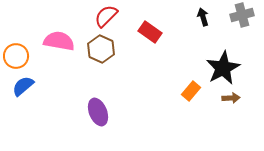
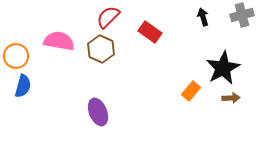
red semicircle: moved 2 px right, 1 px down
blue semicircle: rotated 145 degrees clockwise
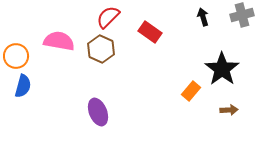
black star: moved 1 px left, 1 px down; rotated 8 degrees counterclockwise
brown arrow: moved 2 px left, 12 px down
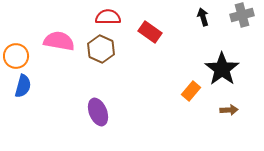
red semicircle: rotated 45 degrees clockwise
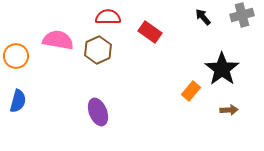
black arrow: rotated 24 degrees counterclockwise
pink semicircle: moved 1 px left, 1 px up
brown hexagon: moved 3 px left, 1 px down; rotated 12 degrees clockwise
blue semicircle: moved 5 px left, 15 px down
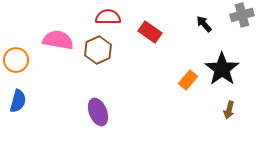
black arrow: moved 1 px right, 7 px down
orange circle: moved 4 px down
orange rectangle: moved 3 px left, 11 px up
brown arrow: rotated 108 degrees clockwise
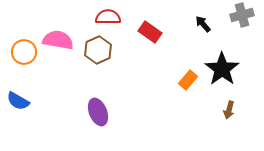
black arrow: moved 1 px left
orange circle: moved 8 px right, 8 px up
blue semicircle: rotated 105 degrees clockwise
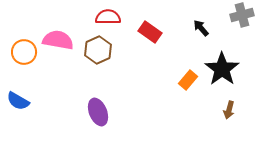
black arrow: moved 2 px left, 4 px down
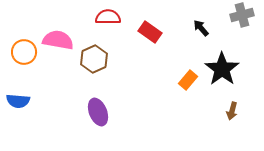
brown hexagon: moved 4 px left, 9 px down
blue semicircle: rotated 25 degrees counterclockwise
brown arrow: moved 3 px right, 1 px down
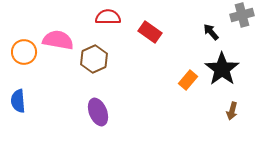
black arrow: moved 10 px right, 4 px down
blue semicircle: rotated 80 degrees clockwise
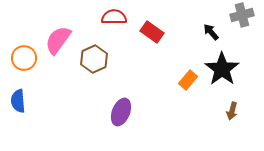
red semicircle: moved 6 px right
red rectangle: moved 2 px right
pink semicircle: rotated 64 degrees counterclockwise
orange circle: moved 6 px down
purple ellipse: moved 23 px right; rotated 44 degrees clockwise
